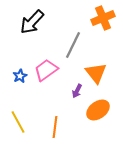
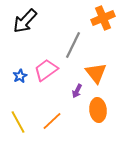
black arrow: moved 7 px left, 1 px up
orange ellipse: rotated 60 degrees counterclockwise
orange line: moved 3 px left, 6 px up; rotated 40 degrees clockwise
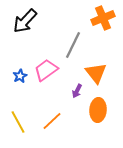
orange ellipse: rotated 10 degrees clockwise
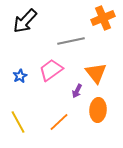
gray line: moved 2 px left, 4 px up; rotated 52 degrees clockwise
pink trapezoid: moved 5 px right
orange line: moved 7 px right, 1 px down
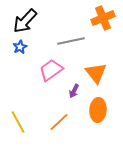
blue star: moved 29 px up
purple arrow: moved 3 px left
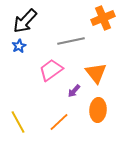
blue star: moved 1 px left, 1 px up
purple arrow: rotated 16 degrees clockwise
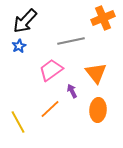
purple arrow: moved 2 px left; rotated 112 degrees clockwise
orange line: moved 9 px left, 13 px up
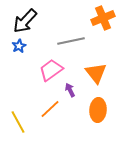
purple arrow: moved 2 px left, 1 px up
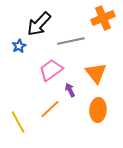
black arrow: moved 14 px right, 3 px down
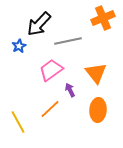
gray line: moved 3 px left
